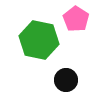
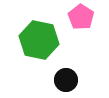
pink pentagon: moved 5 px right, 2 px up
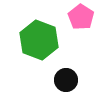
green hexagon: rotated 9 degrees clockwise
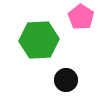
green hexagon: rotated 24 degrees counterclockwise
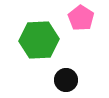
pink pentagon: moved 1 px down
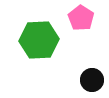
black circle: moved 26 px right
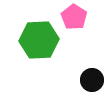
pink pentagon: moved 7 px left, 1 px up
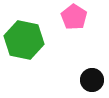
green hexagon: moved 15 px left; rotated 15 degrees clockwise
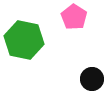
black circle: moved 1 px up
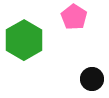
green hexagon: rotated 18 degrees clockwise
